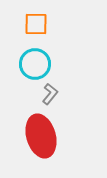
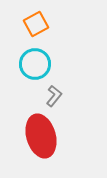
orange square: rotated 30 degrees counterclockwise
gray L-shape: moved 4 px right, 2 px down
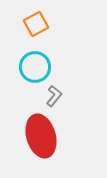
cyan circle: moved 3 px down
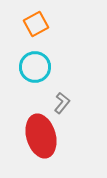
gray L-shape: moved 8 px right, 7 px down
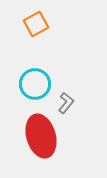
cyan circle: moved 17 px down
gray L-shape: moved 4 px right
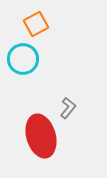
cyan circle: moved 12 px left, 25 px up
gray L-shape: moved 2 px right, 5 px down
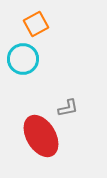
gray L-shape: rotated 40 degrees clockwise
red ellipse: rotated 15 degrees counterclockwise
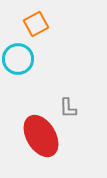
cyan circle: moved 5 px left
gray L-shape: rotated 100 degrees clockwise
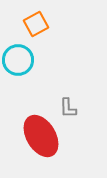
cyan circle: moved 1 px down
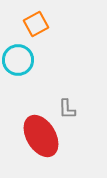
gray L-shape: moved 1 px left, 1 px down
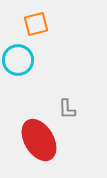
orange square: rotated 15 degrees clockwise
red ellipse: moved 2 px left, 4 px down
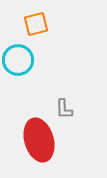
gray L-shape: moved 3 px left
red ellipse: rotated 15 degrees clockwise
